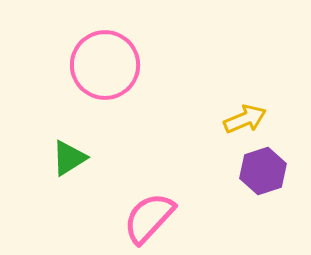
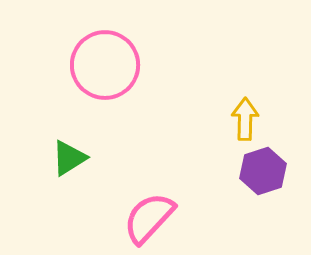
yellow arrow: rotated 66 degrees counterclockwise
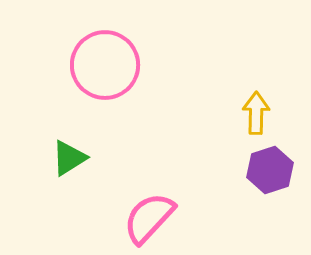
yellow arrow: moved 11 px right, 6 px up
purple hexagon: moved 7 px right, 1 px up
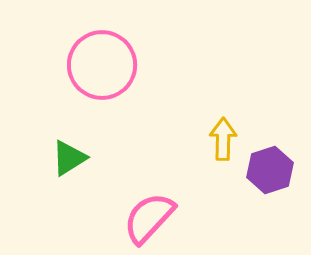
pink circle: moved 3 px left
yellow arrow: moved 33 px left, 26 px down
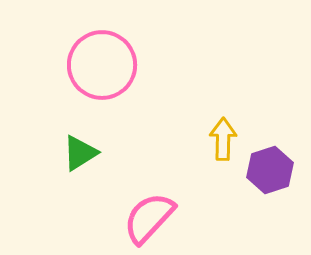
green triangle: moved 11 px right, 5 px up
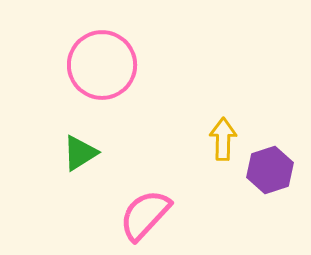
pink semicircle: moved 4 px left, 3 px up
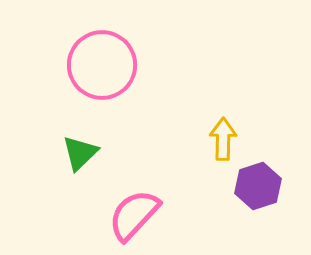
green triangle: rotated 12 degrees counterclockwise
purple hexagon: moved 12 px left, 16 px down
pink semicircle: moved 11 px left
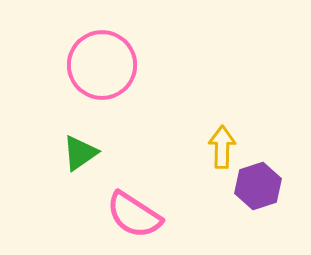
yellow arrow: moved 1 px left, 8 px down
green triangle: rotated 9 degrees clockwise
pink semicircle: rotated 100 degrees counterclockwise
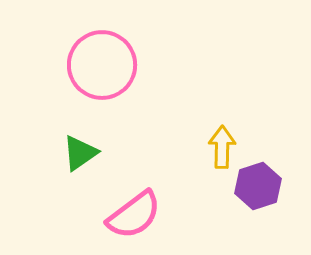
pink semicircle: rotated 70 degrees counterclockwise
